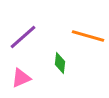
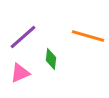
green diamond: moved 9 px left, 4 px up
pink triangle: moved 1 px left, 5 px up
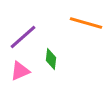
orange line: moved 2 px left, 13 px up
pink triangle: moved 2 px up
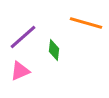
green diamond: moved 3 px right, 9 px up
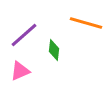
purple line: moved 1 px right, 2 px up
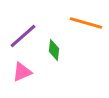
purple line: moved 1 px left, 1 px down
pink triangle: moved 2 px right, 1 px down
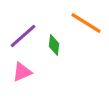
orange line: rotated 16 degrees clockwise
green diamond: moved 5 px up
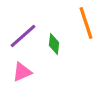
orange line: rotated 40 degrees clockwise
green diamond: moved 1 px up
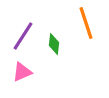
purple line: rotated 16 degrees counterclockwise
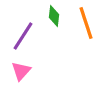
green diamond: moved 28 px up
pink triangle: moved 1 px left, 1 px up; rotated 25 degrees counterclockwise
